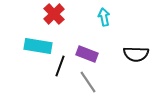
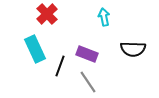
red cross: moved 7 px left
cyan rectangle: moved 3 px left, 3 px down; rotated 56 degrees clockwise
black semicircle: moved 3 px left, 5 px up
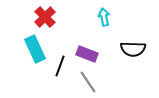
red cross: moved 2 px left, 3 px down
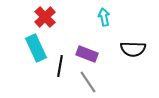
cyan rectangle: moved 1 px right, 1 px up
black line: rotated 10 degrees counterclockwise
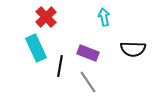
red cross: moved 1 px right
purple rectangle: moved 1 px right, 1 px up
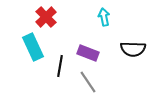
cyan rectangle: moved 3 px left, 1 px up
